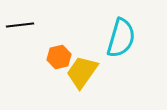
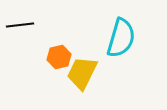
yellow trapezoid: moved 1 px down; rotated 9 degrees counterclockwise
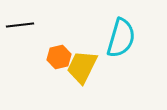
yellow trapezoid: moved 6 px up
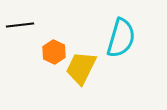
orange hexagon: moved 5 px left, 5 px up; rotated 20 degrees counterclockwise
yellow trapezoid: moved 1 px left, 1 px down
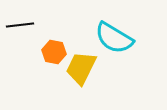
cyan semicircle: moved 7 px left; rotated 105 degrees clockwise
orange hexagon: rotated 15 degrees counterclockwise
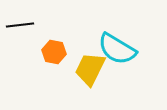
cyan semicircle: moved 3 px right, 11 px down
yellow trapezoid: moved 9 px right, 1 px down
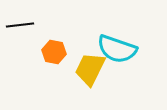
cyan semicircle: rotated 12 degrees counterclockwise
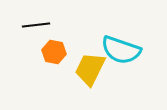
black line: moved 16 px right
cyan semicircle: moved 4 px right, 1 px down
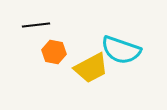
yellow trapezoid: moved 1 px right, 1 px up; rotated 144 degrees counterclockwise
